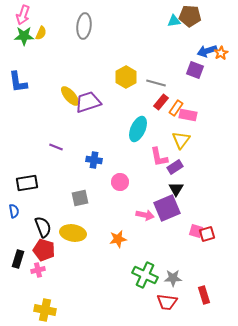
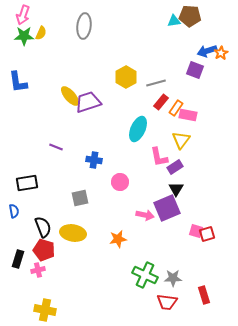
gray line at (156, 83): rotated 30 degrees counterclockwise
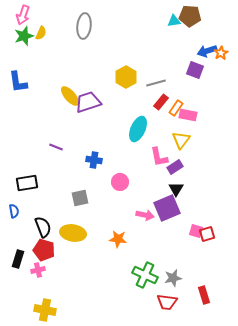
green star at (24, 36): rotated 18 degrees counterclockwise
orange star at (118, 239): rotated 18 degrees clockwise
gray star at (173, 278): rotated 12 degrees counterclockwise
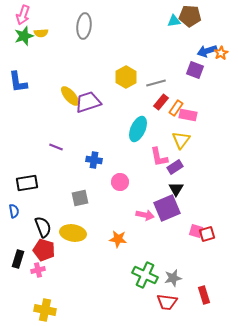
yellow semicircle at (41, 33): rotated 64 degrees clockwise
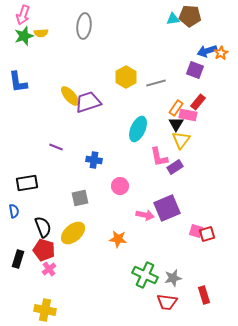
cyan triangle at (174, 21): moved 1 px left, 2 px up
red rectangle at (161, 102): moved 37 px right
pink circle at (120, 182): moved 4 px down
black triangle at (176, 189): moved 65 px up
yellow ellipse at (73, 233): rotated 50 degrees counterclockwise
pink cross at (38, 270): moved 11 px right, 1 px up; rotated 24 degrees counterclockwise
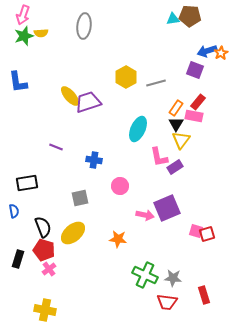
pink rectangle at (188, 115): moved 6 px right, 1 px down
gray star at (173, 278): rotated 18 degrees clockwise
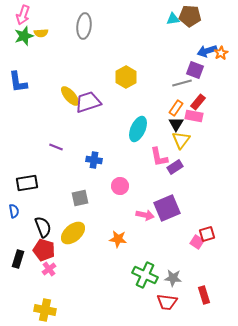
gray line at (156, 83): moved 26 px right
pink square at (196, 231): moved 1 px right, 11 px down; rotated 16 degrees clockwise
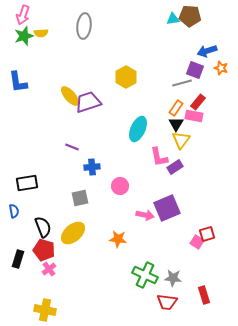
orange star at (221, 53): moved 15 px down; rotated 24 degrees counterclockwise
purple line at (56, 147): moved 16 px right
blue cross at (94, 160): moved 2 px left, 7 px down; rotated 14 degrees counterclockwise
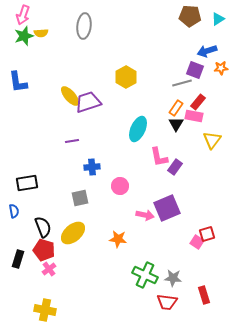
cyan triangle at (173, 19): moved 45 px right; rotated 24 degrees counterclockwise
orange star at (221, 68): rotated 24 degrees counterclockwise
yellow triangle at (181, 140): moved 31 px right
purple line at (72, 147): moved 6 px up; rotated 32 degrees counterclockwise
purple rectangle at (175, 167): rotated 21 degrees counterclockwise
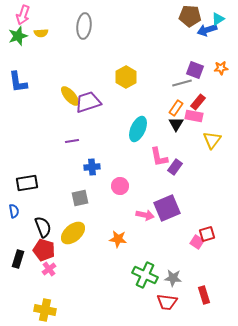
green star at (24, 36): moved 6 px left
blue arrow at (207, 51): moved 21 px up
